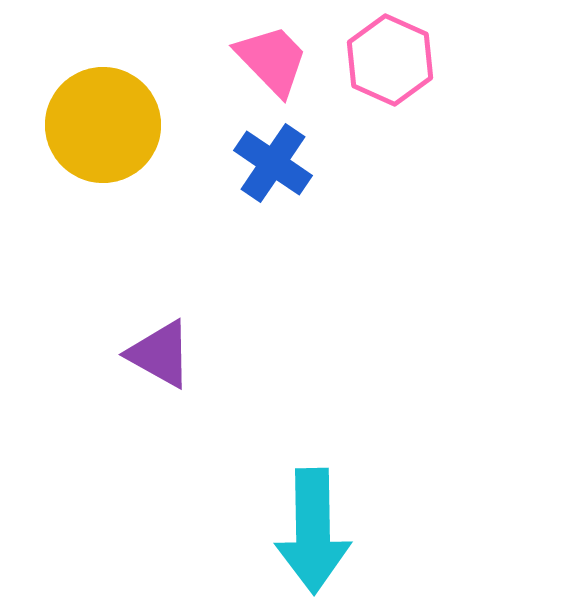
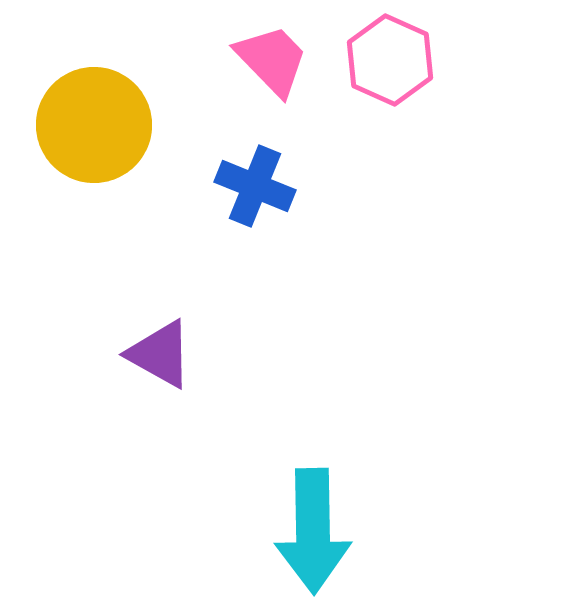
yellow circle: moved 9 px left
blue cross: moved 18 px left, 23 px down; rotated 12 degrees counterclockwise
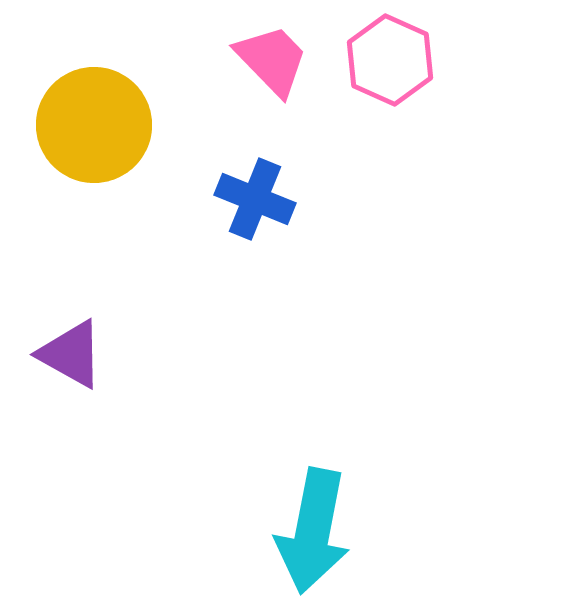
blue cross: moved 13 px down
purple triangle: moved 89 px left
cyan arrow: rotated 12 degrees clockwise
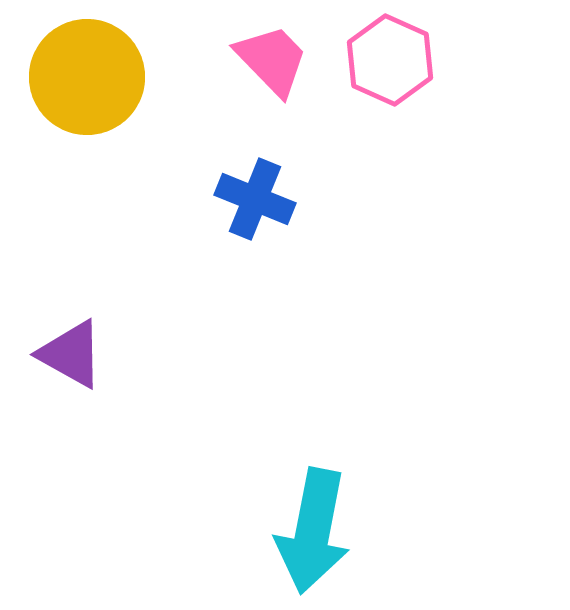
yellow circle: moved 7 px left, 48 px up
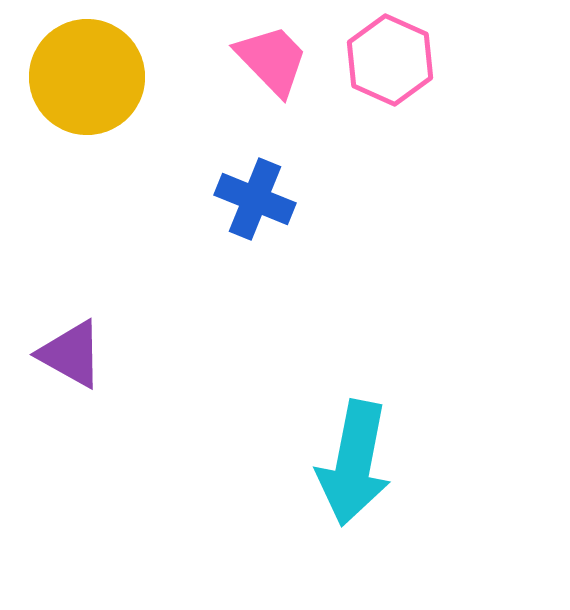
cyan arrow: moved 41 px right, 68 px up
